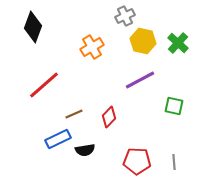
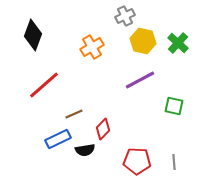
black diamond: moved 8 px down
red diamond: moved 6 px left, 12 px down
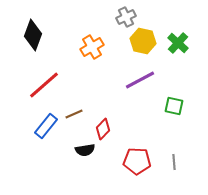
gray cross: moved 1 px right, 1 px down
blue rectangle: moved 12 px left, 13 px up; rotated 25 degrees counterclockwise
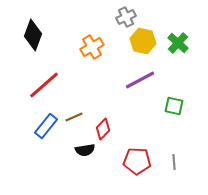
brown line: moved 3 px down
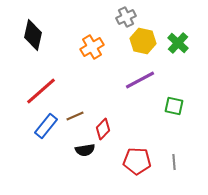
black diamond: rotated 8 degrees counterclockwise
red line: moved 3 px left, 6 px down
brown line: moved 1 px right, 1 px up
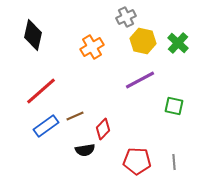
blue rectangle: rotated 15 degrees clockwise
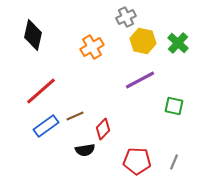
gray line: rotated 28 degrees clockwise
